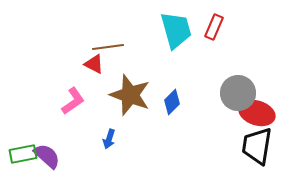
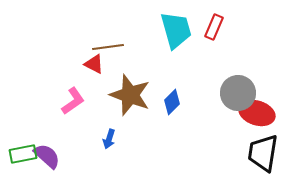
black trapezoid: moved 6 px right, 7 px down
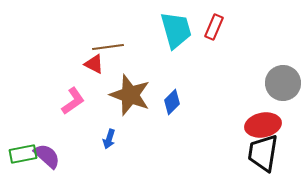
gray circle: moved 45 px right, 10 px up
red ellipse: moved 6 px right, 12 px down; rotated 28 degrees counterclockwise
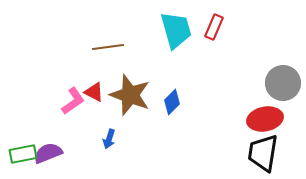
red triangle: moved 28 px down
red ellipse: moved 2 px right, 6 px up
purple semicircle: moved 1 px right, 3 px up; rotated 64 degrees counterclockwise
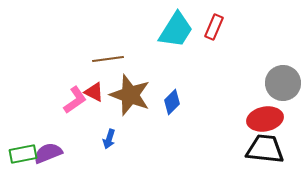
cyan trapezoid: rotated 48 degrees clockwise
brown line: moved 12 px down
pink L-shape: moved 2 px right, 1 px up
black trapezoid: moved 2 px right, 4 px up; rotated 87 degrees clockwise
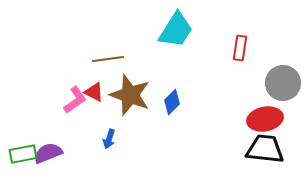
red rectangle: moved 26 px right, 21 px down; rotated 15 degrees counterclockwise
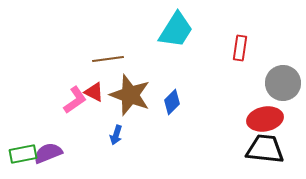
blue arrow: moved 7 px right, 4 px up
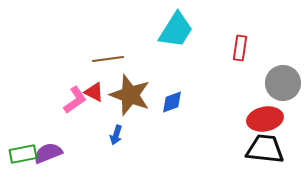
blue diamond: rotated 25 degrees clockwise
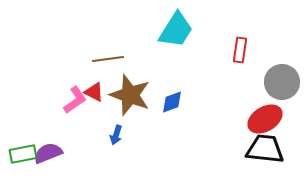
red rectangle: moved 2 px down
gray circle: moved 1 px left, 1 px up
red ellipse: rotated 20 degrees counterclockwise
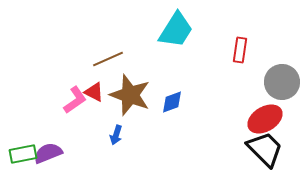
brown line: rotated 16 degrees counterclockwise
black trapezoid: rotated 39 degrees clockwise
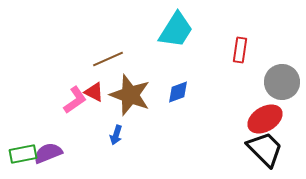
blue diamond: moved 6 px right, 10 px up
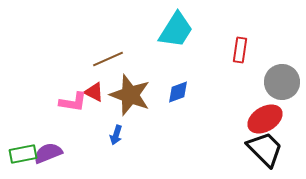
pink L-shape: moved 2 px left, 2 px down; rotated 44 degrees clockwise
